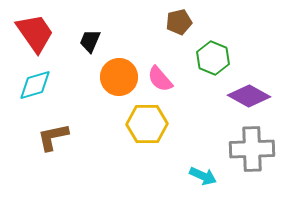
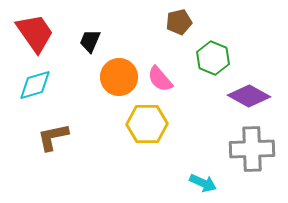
cyan arrow: moved 7 px down
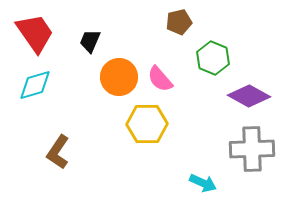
brown L-shape: moved 5 px right, 15 px down; rotated 44 degrees counterclockwise
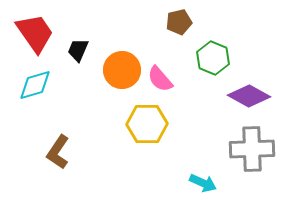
black trapezoid: moved 12 px left, 9 px down
orange circle: moved 3 px right, 7 px up
